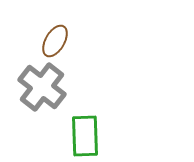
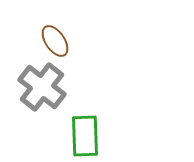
brown ellipse: rotated 64 degrees counterclockwise
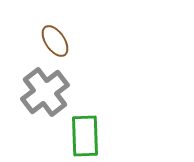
gray cross: moved 3 px right, 5 px down; rotated 15 degrees clockwise
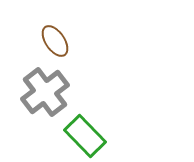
green rectangle: rotated 42 degrees counterclockwise
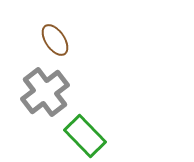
brown ellipse: moved 1 px up
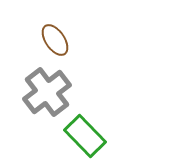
gray cross: moved 2 px right
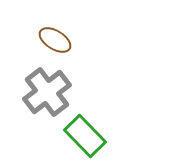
brown ellipse: rotated 24 degrees counterclockwise
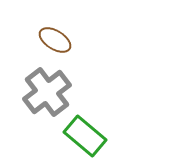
green rectangle: rotated 6 degrees counterclockwise
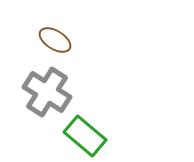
gray cross: rotated 21 degrees counterclockwise
